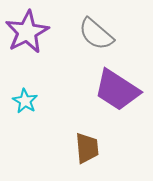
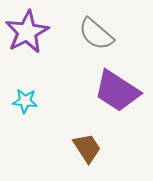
purple trapezoid: moved 1 px down
cyan star: rotated 25 degrees counterclockwise
brown trapezoid: rotated 28 degrees counterclockwise
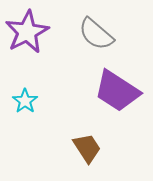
cyan star: rotated 30 degrees clockwise
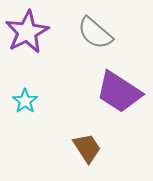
gray semicircle: moved 1 px left, 1 px up
purple trapezoid: moved 2 px right, 1 px down
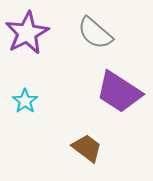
purple star: moved 1 px down
brown trapezoid: rotated 20 degrees counterclockwise
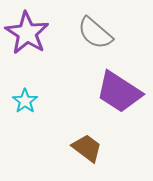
purple star: rotated 12 degrees counterclockwise
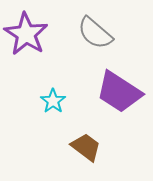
purple star: moved 1 px left, 1 px down
cyan star: moved 28 px right
brown trapezoid: moved 1 px left, 1 px up
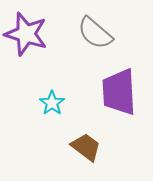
purple star: rotated 15 degrees counterclockwise
purple trapezoid: rotated 54 degrees clockwise
cyan star: moved 1 px left, 2 px down
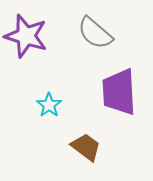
purple star: moved 2 px down
cyan star: moved 3 px left, 2 px down
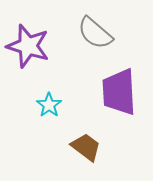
purple star: moved 2 px right, 10 px down
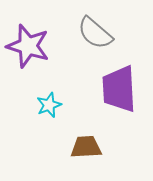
purple trapezoid: moved 3 px up
cyan star: rotated 15 degrees clockwise
brown trapezoid: rotated 40 degrees counterclockwise
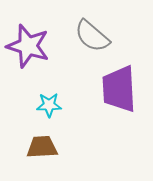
gray semicircle: moved 3 px left, 3 px down
cyan star: rotated 20 degrees clockwise
brown trapezoid: moved 44 px left
